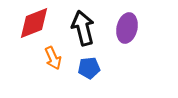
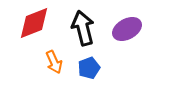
purple ellipse: moved 1 px down; rotated 48 degrees clockwise
orange arrow: moved 1 px right, 4 px down
blue pentagon: rotated 15 degrees counterclockwise
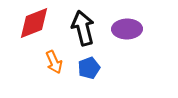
purple ellipse: rotated 28 degrees clockwise
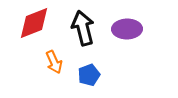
blue pentagon: moved 7 px down
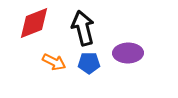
purple ellipse: moved 1 px right, 24 px down
orange arrow: rotated 40 degrees counterclockwise
blue pentagon: moved 12 px up; rotated 20 degrees clockwise
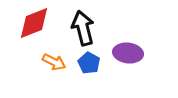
purple ellipse: rotated 8 degrees clockwise
blue pentagon: rotated 30 degrees clockwise
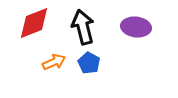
black arrow: moved 1 px up
purple ellipse: moved 8 px right, 26 px up
orange arrow: rotated 50 degrees counterclockwise
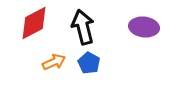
red diamond: rotated 6 degrees counterclockwise
purple ellipse: moved 8 px right
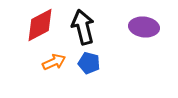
red diamond: moved 6 px right, 2 px down
blue pentagon: rotated 15 degrees counterclockwise
